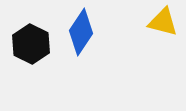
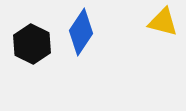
black hexagon: moved 1 px right
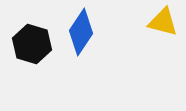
black hexagon: rotated 9 degrees counterclockwise
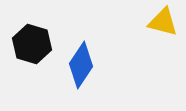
blue diamond: moved 33 px down
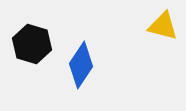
yellow triangle: moved 4 px down
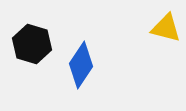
yellow triangle: moved 3 px right, 2 px down
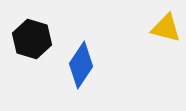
black hexagon: moved 5 px up
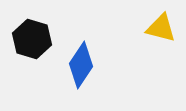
yellow triangle: moved 5 px left
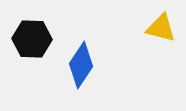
black hexagon: rotated 15 degrees counterclockwise
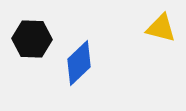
blue diamond: moved 2 px left, 2 px up; rotated 12 degrees clockwise
